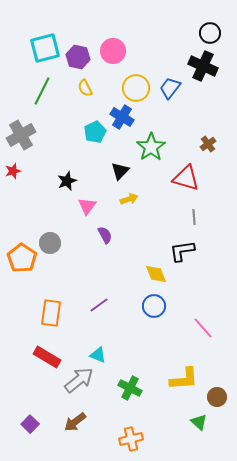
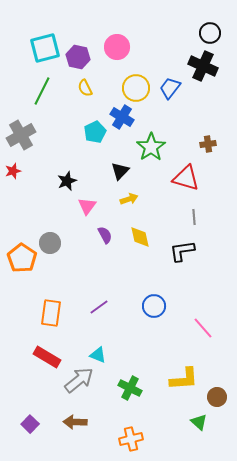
pink circle: moved 4 px right, 4 px up
brown cross: rotated 28 degrees clockwise
yellow diamond: moved 16 px left, 37 px up; rotated 10 degrees clockwise
purple line: moved 2 px down
brown arrow: rotated 40 degrees clockwise
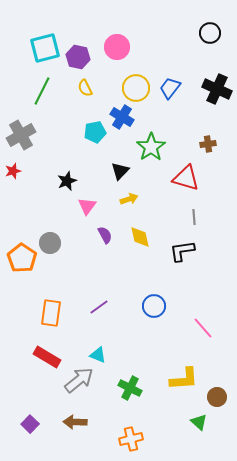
black cross: moved 14 px right, 23 px down
cyan pentagon: rotated 15 degrees clockwise
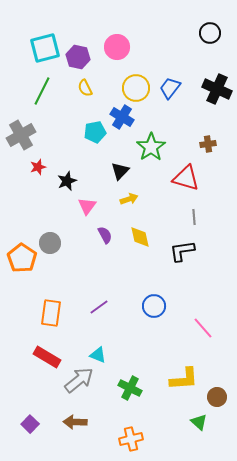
red star: moved 25 px right, 4 px up
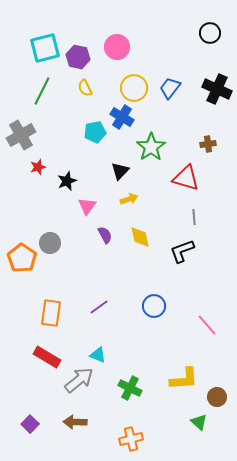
yellow circle: moved 2 px left
black L-shape: rotated 12 degrees counterclockwise
pink line: moved 4 px right, 3 px up
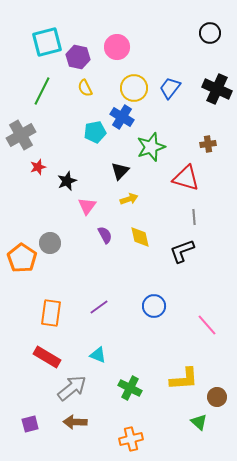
cyan square: moved 2 px right, 6 px up
green star: rotated 16 degrees clockwise
gray arrow: moved 7 px left, 8 px down
purple square: rotated 30 degrees clockwise
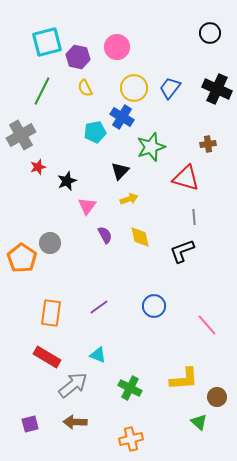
gray arrow: moved 1 px right, 3 px up
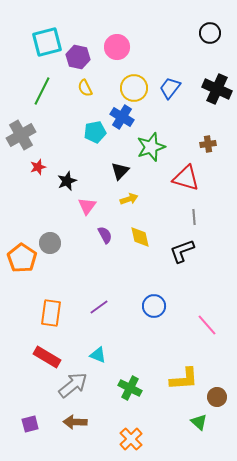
orange cross: rotated 30 degrees counterclockwise
